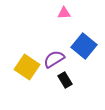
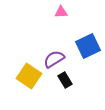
pink triangle: moved 3 px left, 1 px up
blue square: moved 4 px right; rotated 25 degrees clockwise
yellow square: moved 2 px right, 9 px down
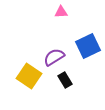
purple semicircle: moved 2 px up
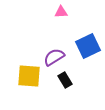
yellow square: rotated 30 degrees counterclockwise
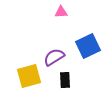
yellow square: rotated 20 degrees counterclockwise
black rectangle: rotated 28 degrees clockwise
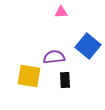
blue square: rotated 25 degrees counterclockwise
purple semicircle: rotated 25 degrees clockwise
yellow square: rotated 25 degrees clockwise
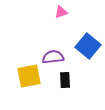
pink triangle: rotated 16 degrees counterclockwise
purple semicircle: moved 1 px left
yellow square: rotated 20 degrees counterclockwise
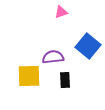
yellow square: rotated 10 degrees clockwise
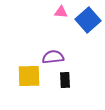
pink triangle: rotated 24 degrees clockwise
blue square: moved 26 px up; rotated 10 degrees clockwise
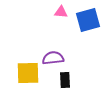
blue square: rotated 25 degrees clockwise
purple semicircle: moved 1 px down
yellow square: moved 1 px left, 3 px up
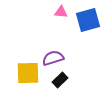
purple semicircle: rotated 10 degrees counterclockwise
black rectangle: moved 5 px left; rotated 49 degrees clockwise
